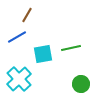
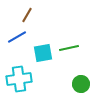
green line: moved 2 px left
cyan square: moved 1 px up
cyan cross: rotated 35 degrees clockwise
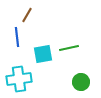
blue line: rotated 66 degrees counterclockwise
cyan square: moved 1 px down
green circle: moved 2 px up
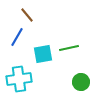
brown line: rotated 70 degrees counterclockwise
blue line: rotated 36 degrees clockwise
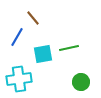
brown line: moved 6 px right, 3 px down
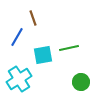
brown line: rotated 21 degrees clockwise
cyan square: moved 1 px down
cyan cross: rotated 25 degrees counterclockwise
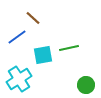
brown line: rotated 28 degrees counterclockwise
blue line: rotated 24 degrees clockwise
green circle: moved 5 px right, 3 px down
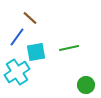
brown line: moved 3 px left
blue line: rotated 18 degrees counterclockwise
cyan square: moved 7 px left, 3 px up
cyan cross: moved 2 px left, 7 px up
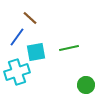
cyan cross: rotated 15 degrees clockwise
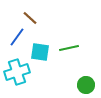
cyan square: moved 4 px right; rotated 18 degrees clockwise
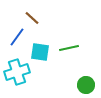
brown line: moved 2 px right
